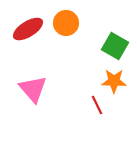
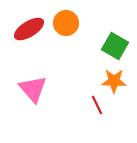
red ellipse: moved 1 px right
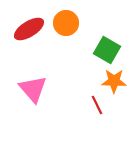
green square: moved 8 px left, 4 px down
